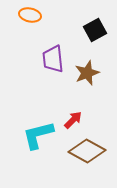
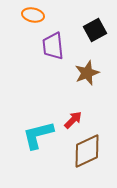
orange ellipse: moved 3 px right
purple trapezoid: moved 13 px up
brown diamond: rotated 54 degrees counterclockwise
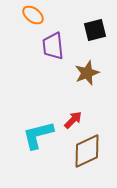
orange ellipse: rotated 25 degrees clockwise
black square: rotated 15 degrees clockwise
